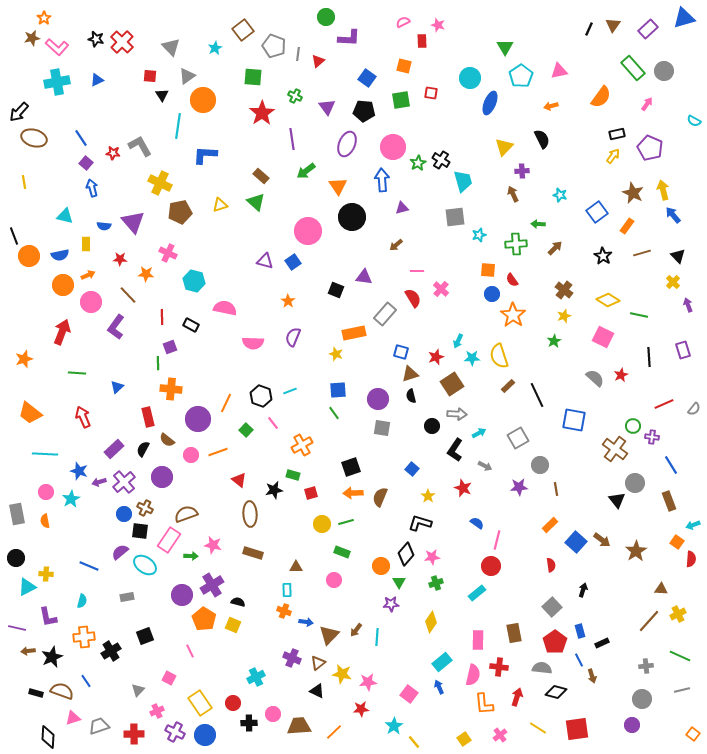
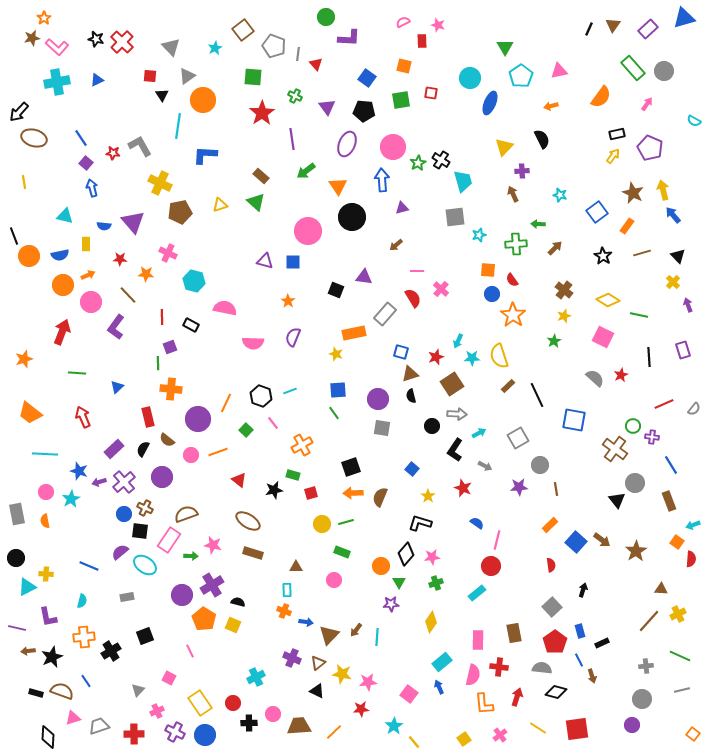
red triangle at (318, 61): moved 2 px left, 3 px down; rotated 32 degrees counterclockwise
blue square at (293, 262): rotated 35 degrees clockwise
brown ellipse at (250, 514): moved 2 px left, 7 px down; rotated 55 degrees counterclockwise
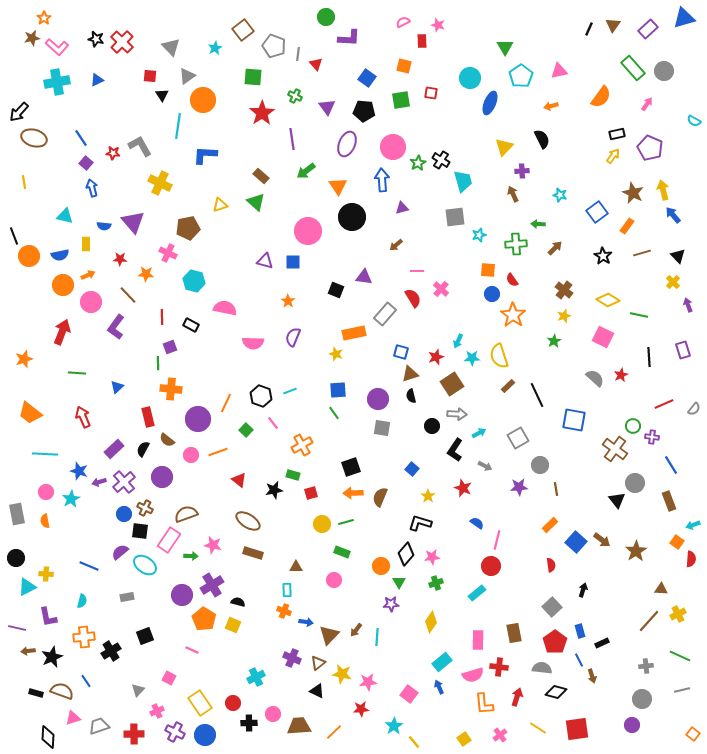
brown pentagon at (180, 212): moved 8 px right, 16 px down
pink line at (190, 651): moved 2 px right, 1 px up; rotated 40 degrees counterclockwise
pink semicircle at (473, 675): rotated 60 degrees clockwise
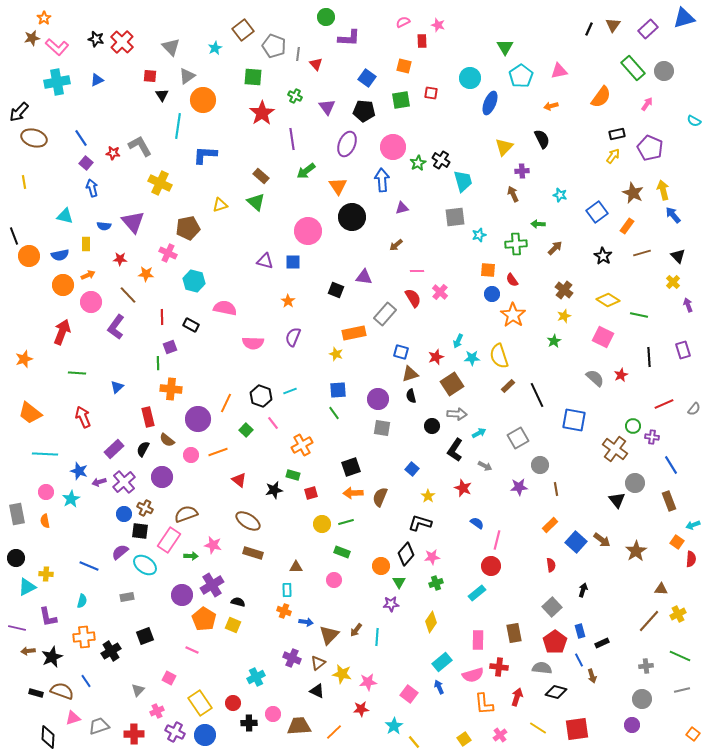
pink cross at (441, 289): moved 1 px left, 3 px down
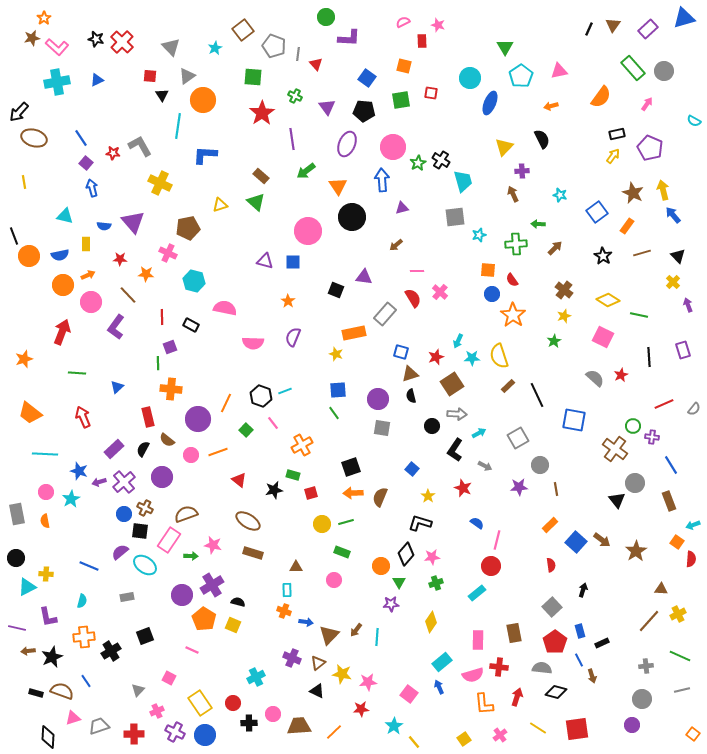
cyan line at (290, 391): moved 5 px left
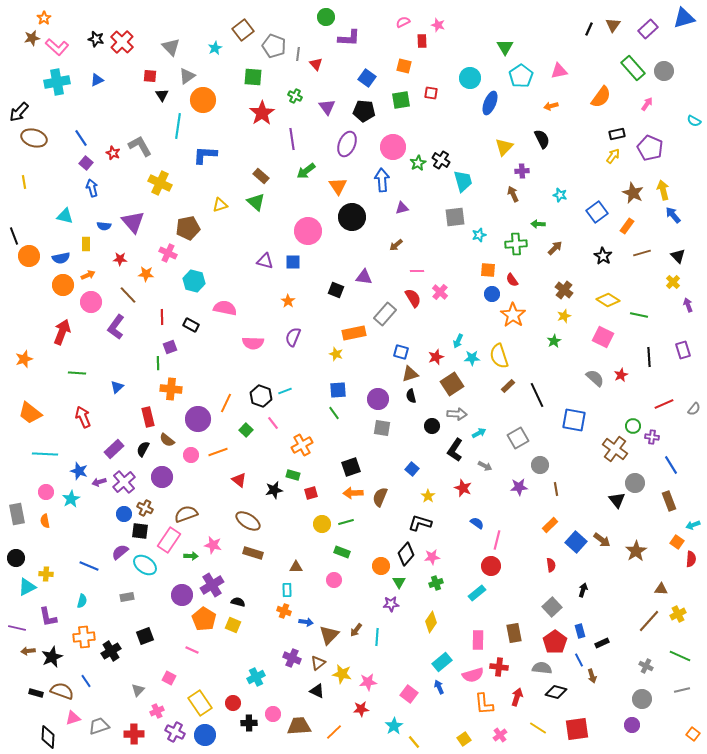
red star at (113, 153): rotated 16 degrees clockwise
blue semicircle at (60, 255): moved 1 px right, 3 px down
gray cross at (646, 666): rotated 32 degrees clockwise
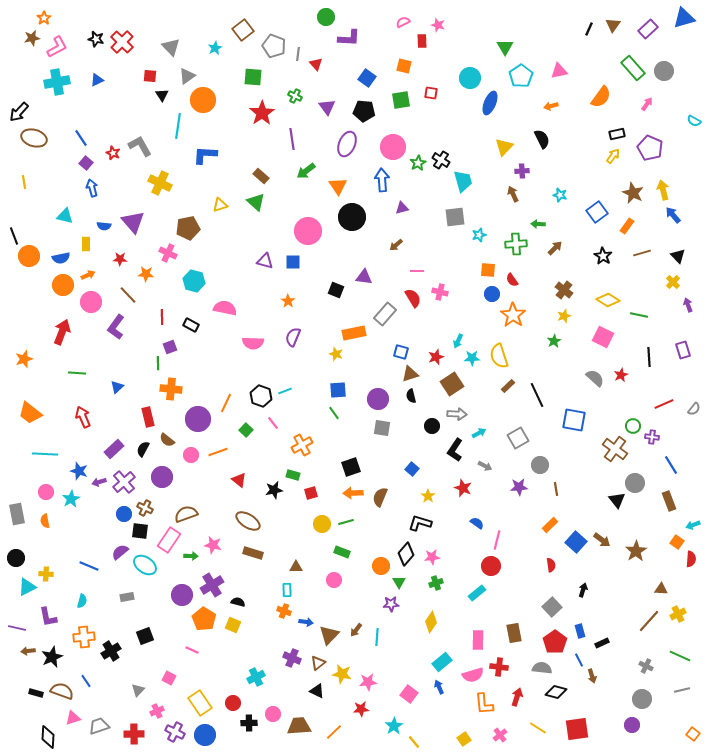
pink L-shape at (57, 47): rotated 70 degrees counterclockwise
pink cross at (440, 292): rotated 28 degrees counterclockwise
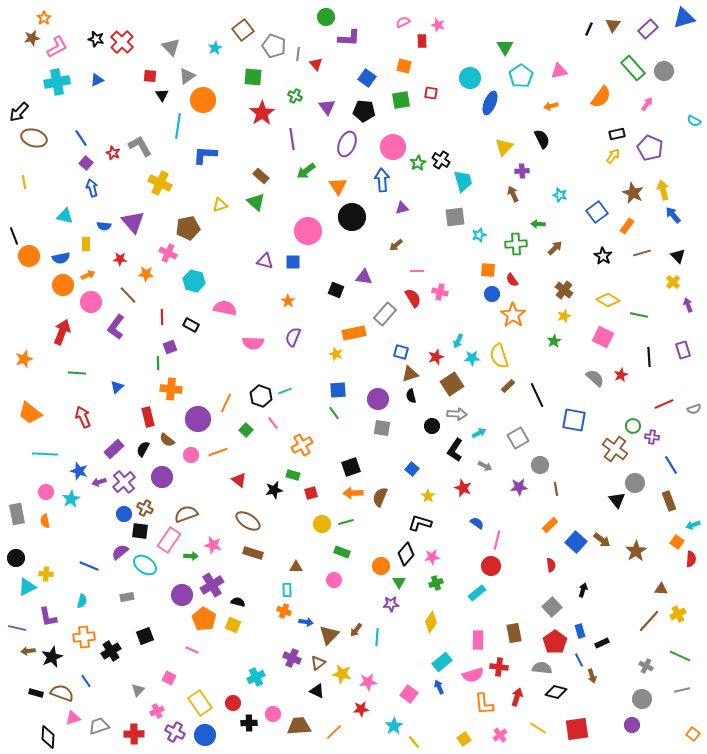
gray semicircle at (694, 409): rotated 32 degrees clockwise
brown semicircle at (62, 691): moved 2 px down
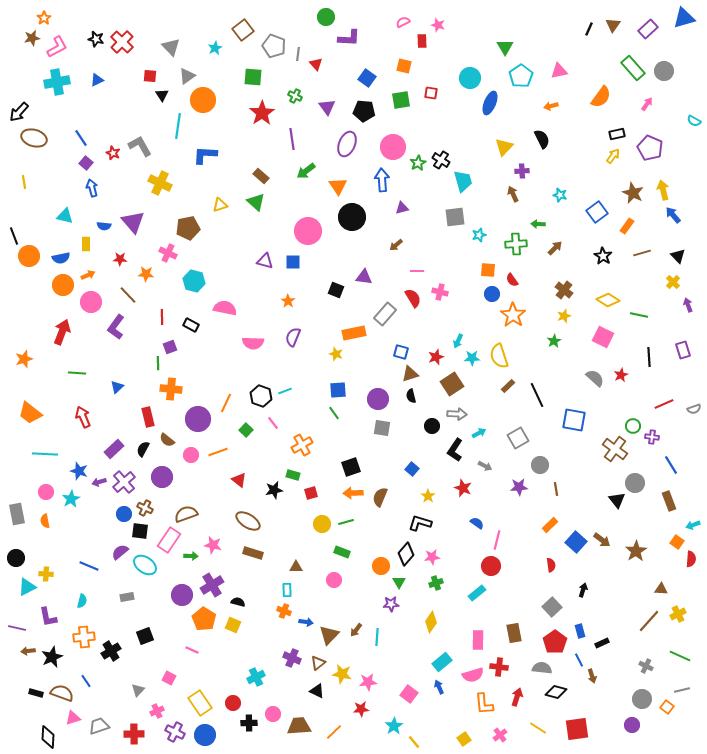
orange square at (693, 734): moved 26 px left, 27 px up
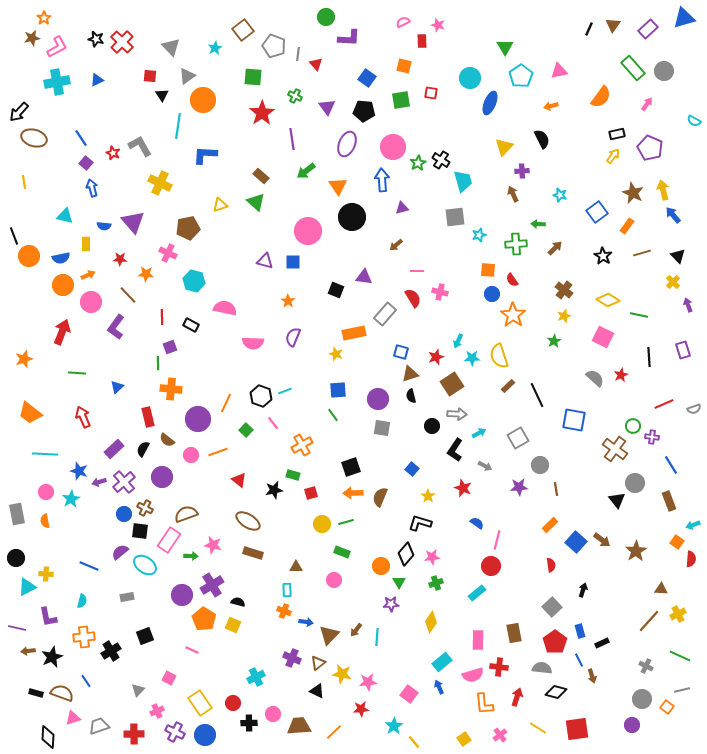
green line at (334, 413): moved 1 px left, 2 px down
